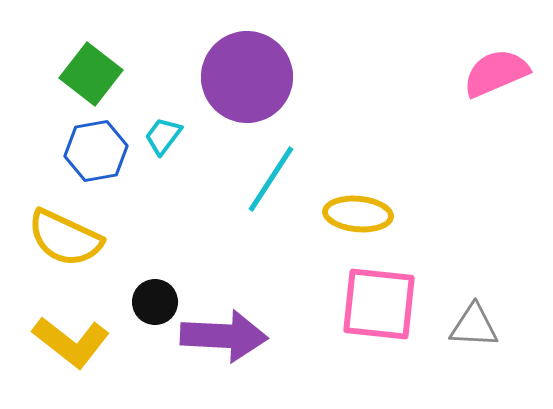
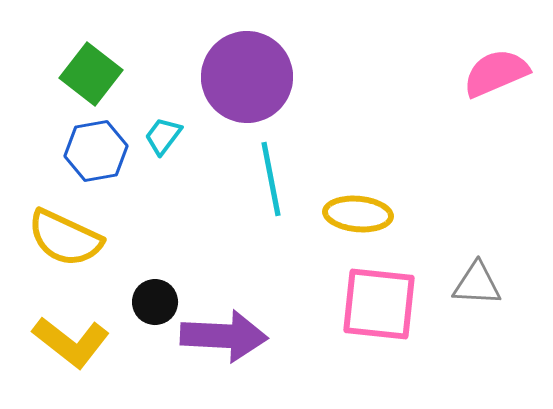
cyan line: rotated 44 degrees counterclockwise
gray triangle: moved 3 px right, 42 px up
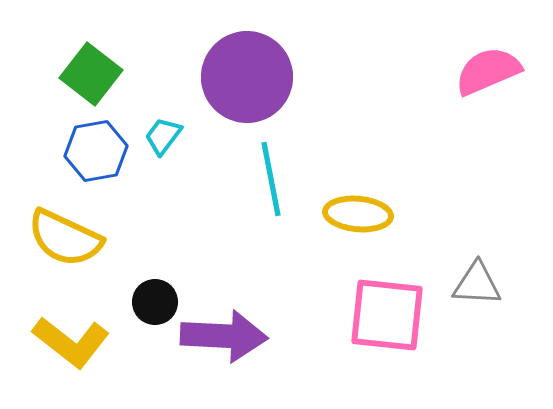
pink semicircle: moved 8 px left, 2 px up
pink square: moved 8 px right, 11 px down
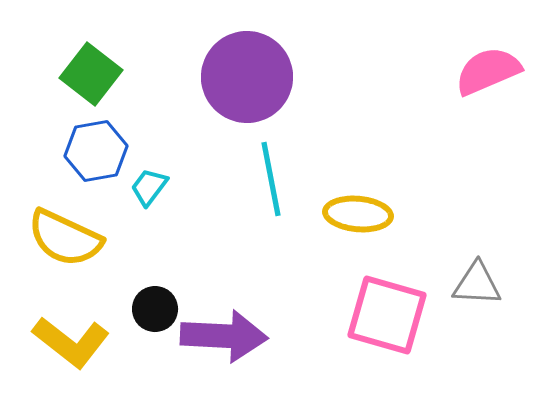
cyan trapezoid: moved 14 px left, 51 px down
black circle: moved 7 px down
pink square: rotated 10 degrees clockwise
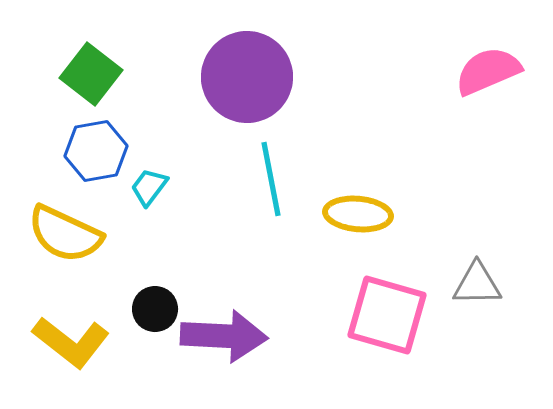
yellow semicircle: moved 4 px up
gray triangle: rotated 4 degrees counterclockwise
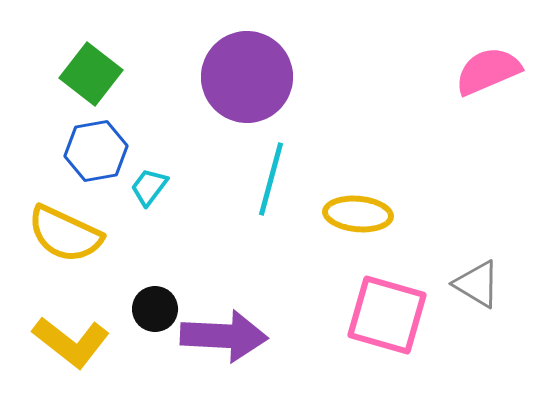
cyan line: rotated 26 degrees clockwise
gray triangle: rotated 32 degrees clockwise
